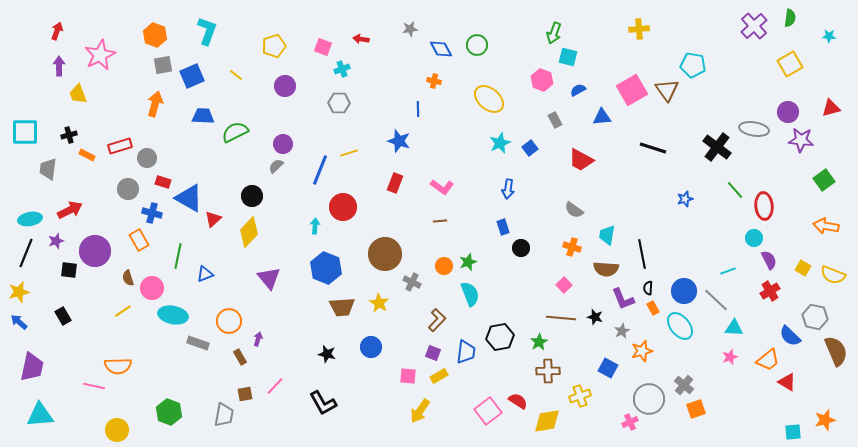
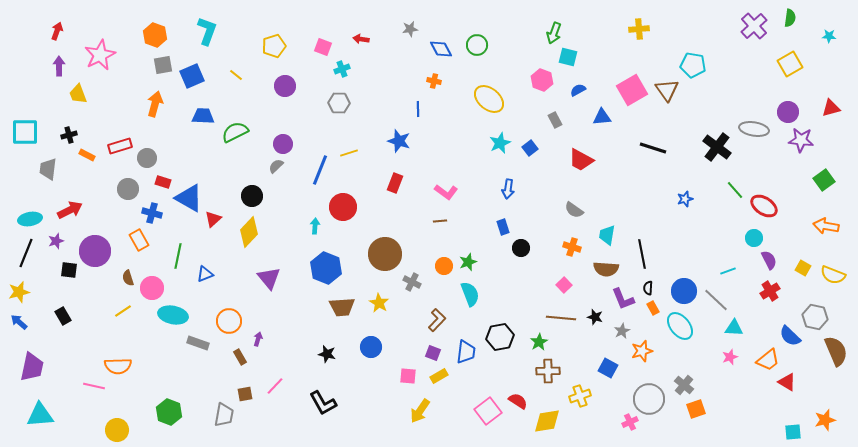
pink L-shape at (442, 187): moved 4 px right, 5 px down
red ellipse at (764, 206): rotated 52 degrees counterclockwise
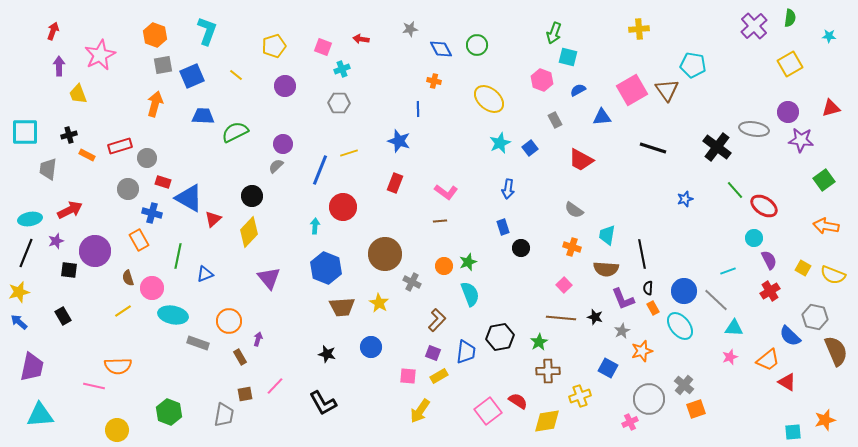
red arrow at (57, 31): moved 4 px left
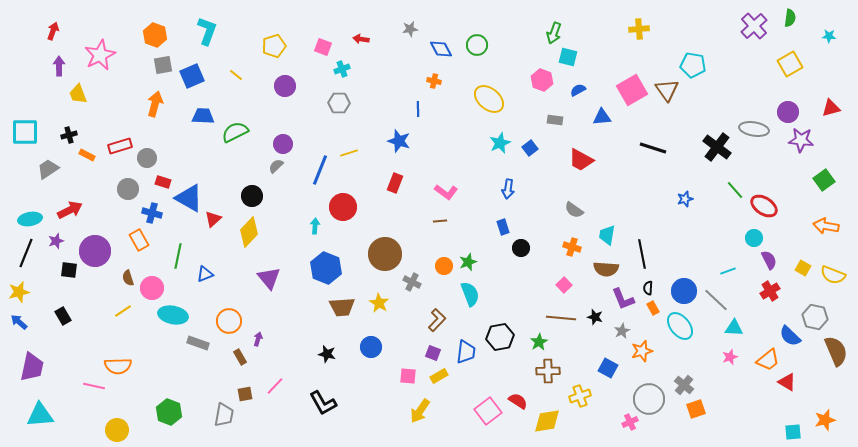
gray rectangle at (555, 120): rotated 56 degrees counterclockwise
gray trapezoid at (48, 169): rotated 50 degrees clockwise
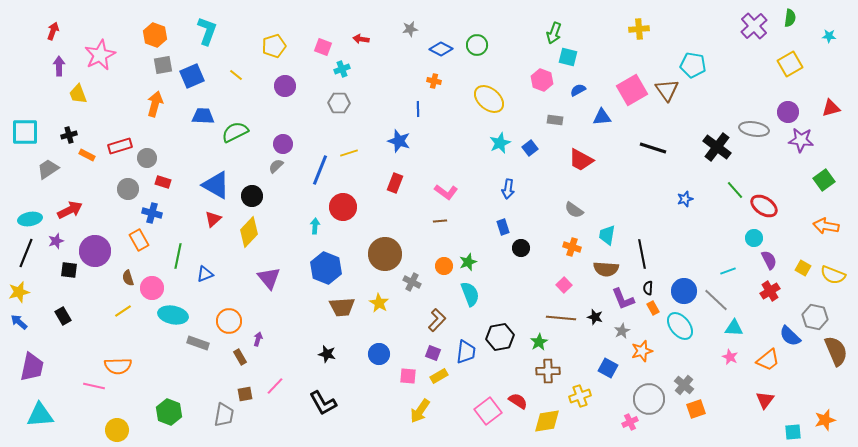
blue diamond at (441, 49): rotated 35 degrees counterclockwise
blue triangle at (189, 198): moved 27 px right, 13 px up
blue circle at (371, 347): moved 8 px right, 7 px down
pink star at (730, 357): rotated 28 degrees counterclockwise
red triangle at (787, 382): moved 22 px left, 18 px down; rotated 36 degrees clockwise
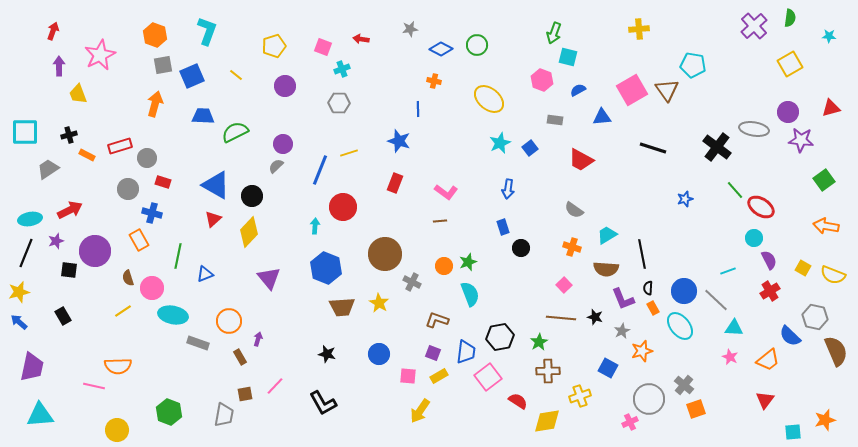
red ellipse at (764, 206): moved 3 px left, 1 px down
cyan trapezoid at (607, 235): rotated 50 degrees clockwise
brown L-shape at (437, 320): rotated 115 degrees counterclockwise
pink square at (488, 411): moved 34 px up
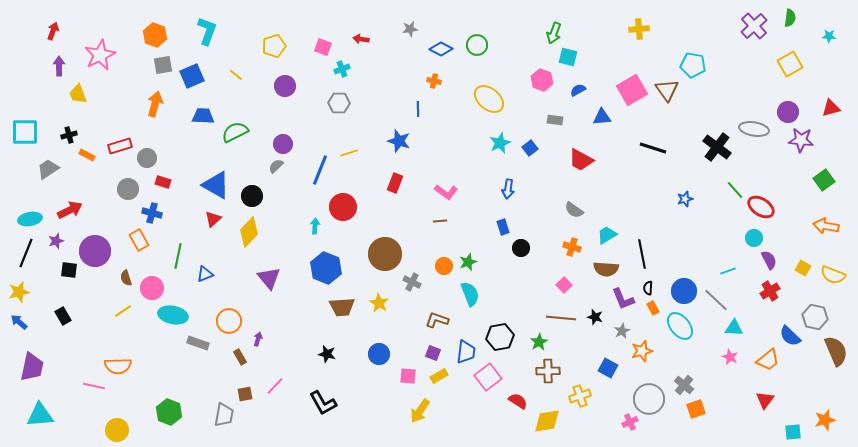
brown semicircle at (128, 278): moved 2 px left
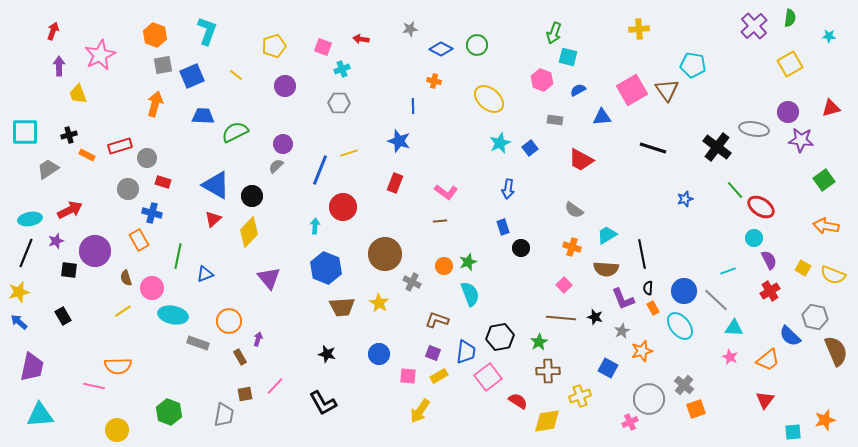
blue line at (418, 109): moved 5 px left, 3 px up
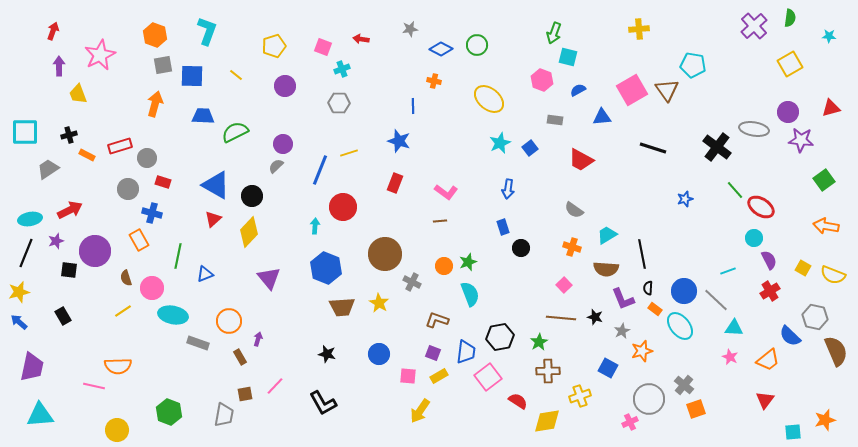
blue square at (192, 76): rotated 25 degrees clockwise
orange rectangle at (653, 308): moved 2 px right, 1 px down; rotated 24 degrees counterclockwise
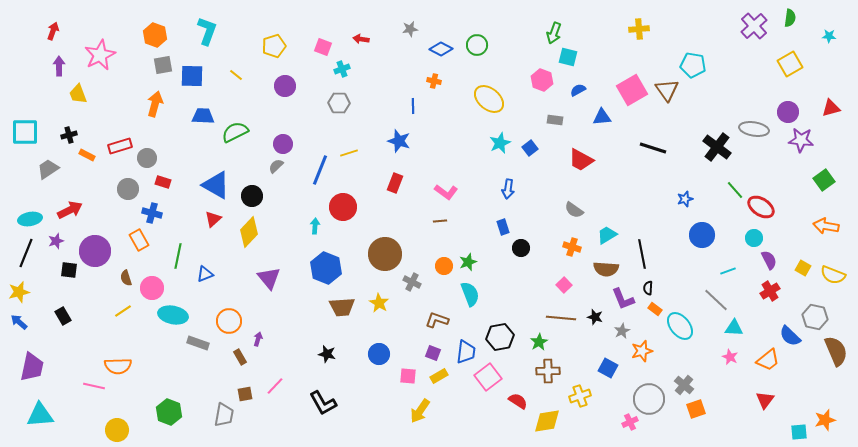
blue circle at (684, 291): moved 18 px right, 56 px up
cyan square at (793, 432): moved 6 px right
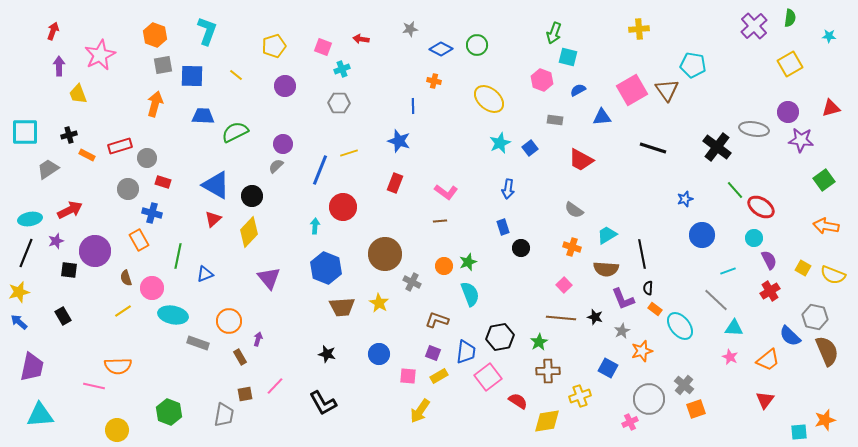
brown semicircle at (836, 351): moved 9 px left
